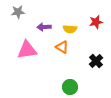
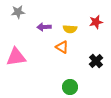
pink triangle: moved 11 px left, 7 px down
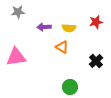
yellow semicircle: moved 1 px left, 1 px up
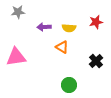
green circle: moved 1 px left, 2 px up
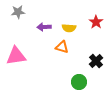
red star: rotated 24 degrees counterclockwise
orange triangle: rotated 16 degrees counterclockwise
pink triangle: moved 1 px up
green circle: moved 10 px right, 3 px up
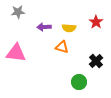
pink triangle: moved 3 px up; rotated 15 degrees clockwise
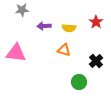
gray star: moved 4 px right, 2 px up
purple arrow: moved 1 px up
orange triangle: moved 2 px right, 3 px down
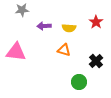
pink triangle: moved 1 px up
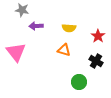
gray star: rotated 16 degrees clockwise
red star: moved 2 px right, 14 px down
purple arrow: moved 8 px left
pink triangle: rotated 45 degrees clockwise
black cross: rotated 16 degrees counterclockwise
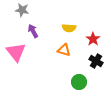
purple arrow: moved 3 px left, 5 px down; rotated 64 degrees clockwise
red star: moved 5 px left, 3 px down
